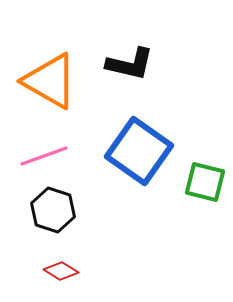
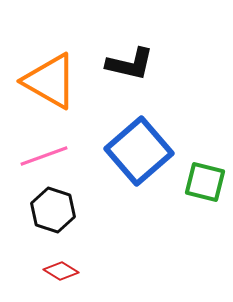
blue square: rotated 14 degrees clockwise
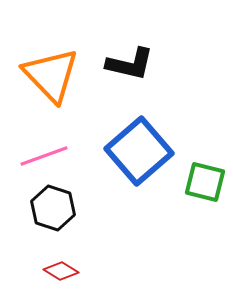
orange triangle: moved 1 px right, 6 px up; rotated 16 degrees clockwise
black hexagon: moved 2 px up
